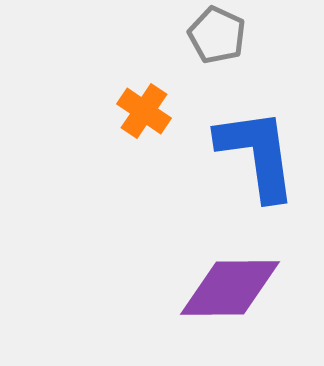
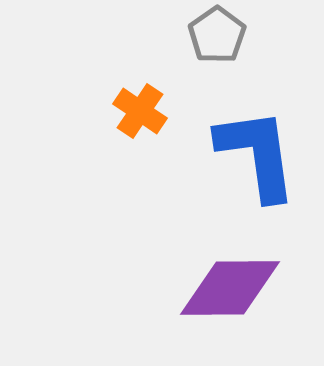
gray pentagon: rotated 12 degrees clockwise
orange cross: moved 4 px left
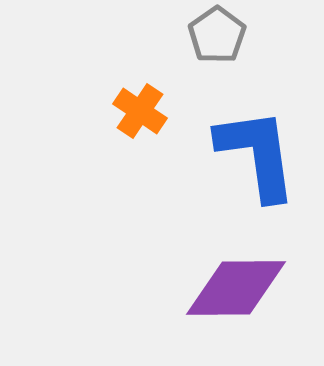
purple diamond: moved 6 px right
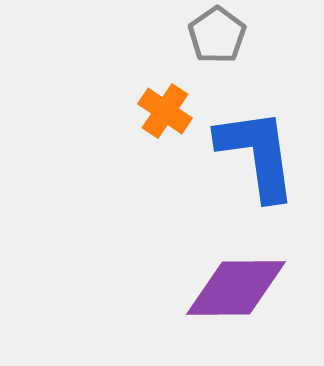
orange cross: moved 25 px right
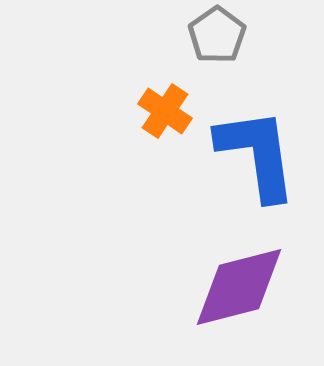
purple diamond: moved 3 px right, 1 px up; rotated 14 degrees counterclockwise
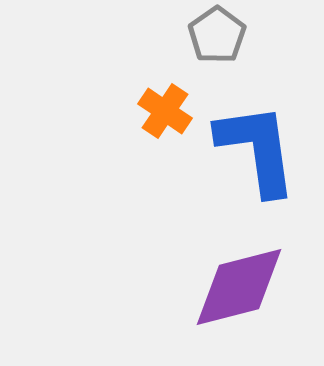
blue L-shape: moved 5 px up
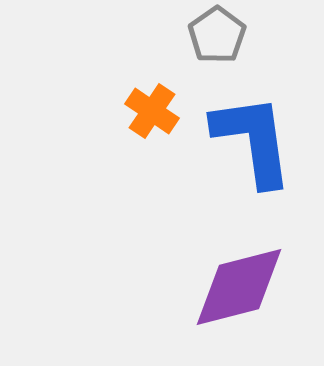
orange cross: moved 13 px left
blue L-shape: moved 4 px left, 9 px up
